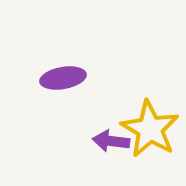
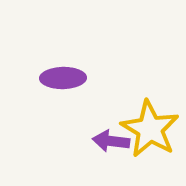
purple ellipse: rotated 9 degrees clockwise
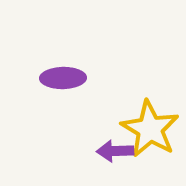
purple arrow: moved 4 px right, 10 px down; rotated 9 degrees counterclockwise
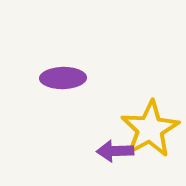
yellow star: rotated 12 degrees clockwise
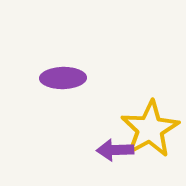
purple arrow: moved 1 px up
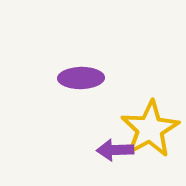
purple ellipse: moved 18 px right
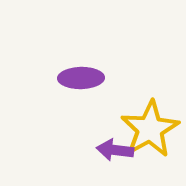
purple arrow: rotated 9 degrees clockwise
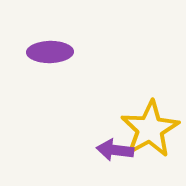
purple ellipse: moved 31 px left, 26 px up
